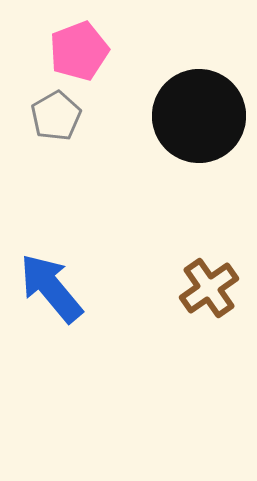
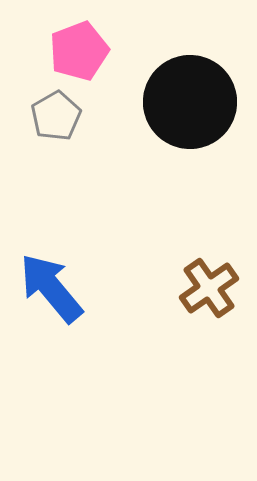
black circle: moved 9 px left, 14 px up
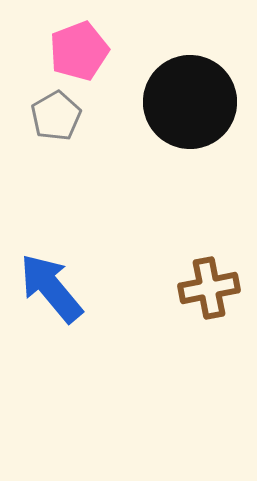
brown cross: rotated 24 degrees clockwise
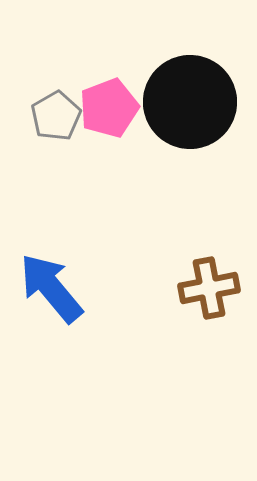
pink pentagon: moved 30 px right, 57 px down
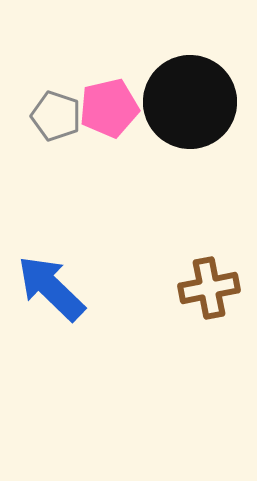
pink pentagon: rotated 8 degrees clockwise
gray pentagon: rotated 24 degrees counterclockwise
blue arrow: rotated 6 degrees counterclockwise
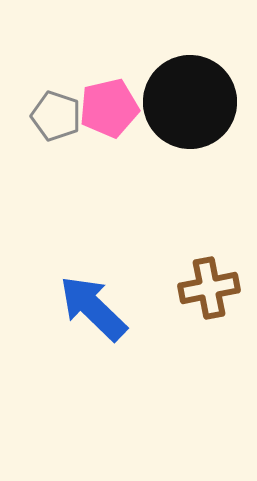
blue arrow: moved 42 px right, 20 px down
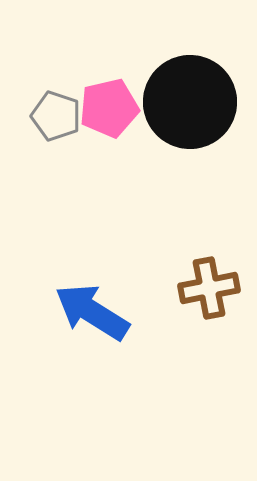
blue arrow: moved 1 px left, 4 px down; rotated 12 degrees counterclockwise
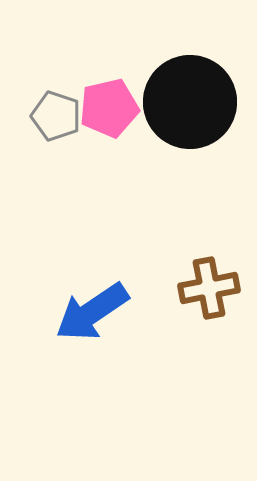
blue arrow: rotated 66 degrees counterclockwise
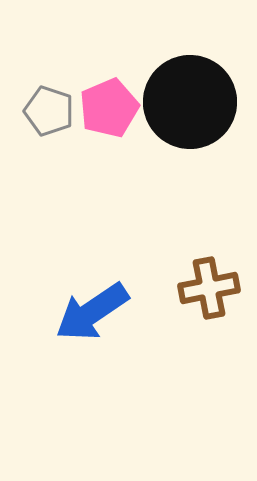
pink pentagon: rotated 10 degrees counterclockwise
gray pentagon: moved 7 px left, 5 px up
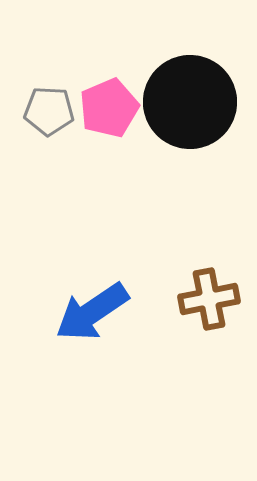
gray pentagon: rotated 15 degrees counterclockwise
brown cross: moved 11 px down
